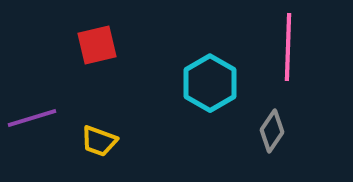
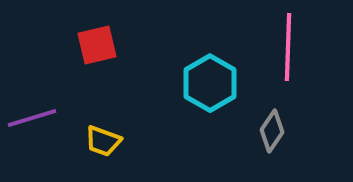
yellow trapezoid: moved 4 px right
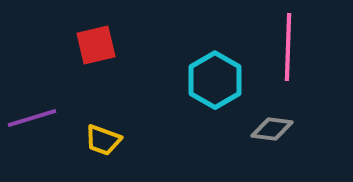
red square: moved 1 px left
cyan hexagon: moved 5 px right, 3 px up
gray diamond: moved 2 px up; rotated 63 degrees clockwise
yellow trapezoid: moved 1 px up
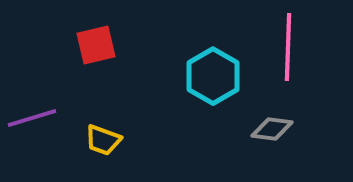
cyan hexagon: moved 2 px left, 4 px up
